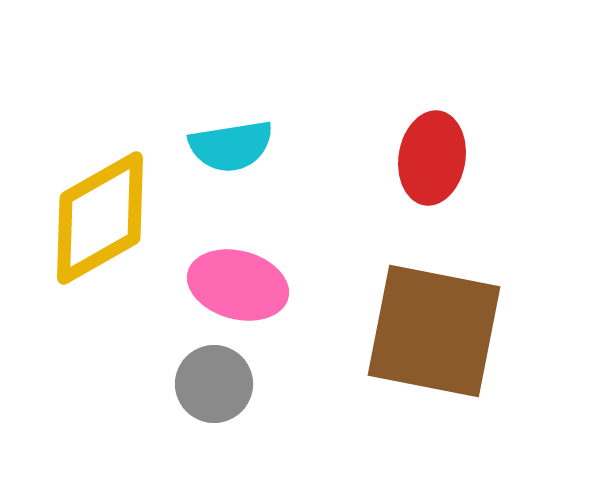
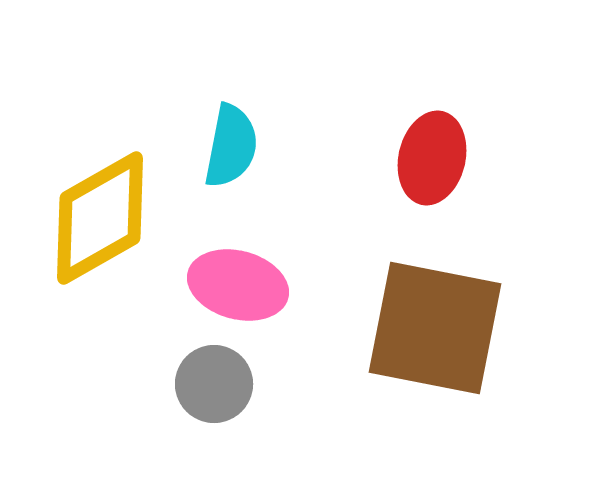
cyan semicircle: rotated 70 degrees counterclockwise
red ellipse: rotated 4 degrees clockwise
brown square: moved 1 px right, 3 px up
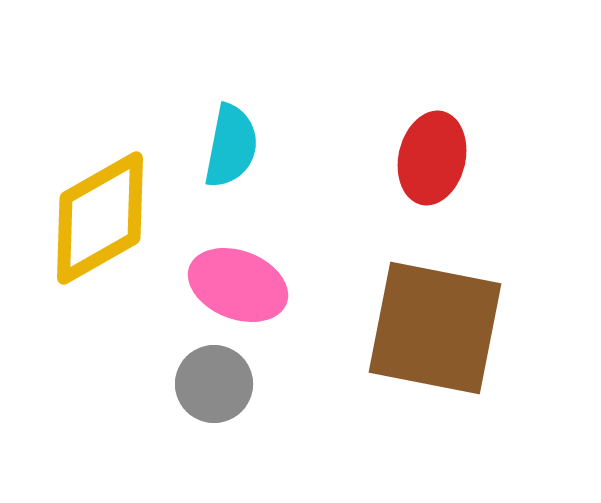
pink ellipse: rotated 6 degrees clockwise
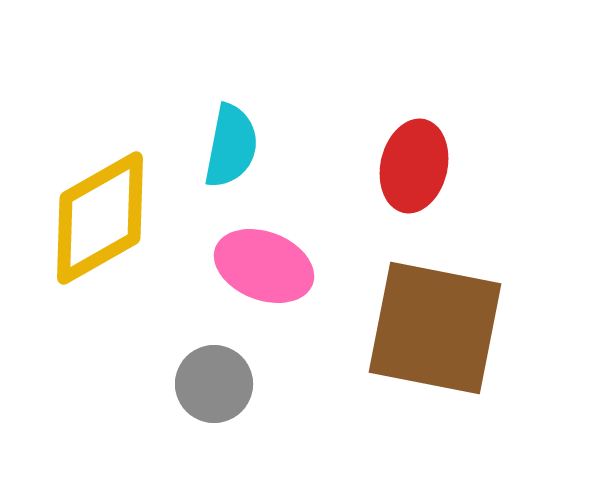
red ellipse: moved 18 px left, 8 px down
pink ellipse: moved 26 px right, 19 px up
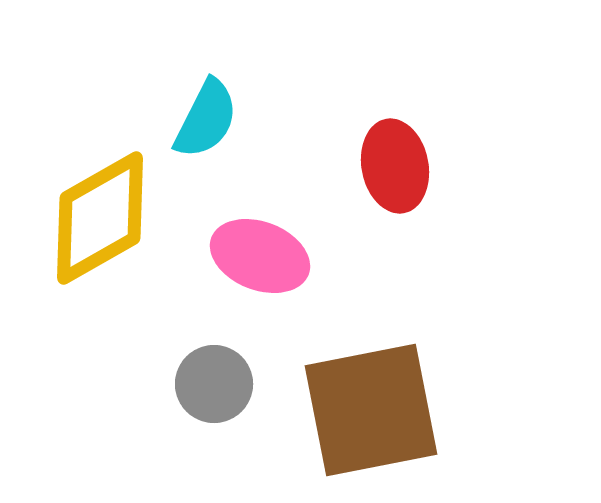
cyan semicircle: moved 25 px left, 27 px up; rotated 16 degrees clockwise
red ellipse: moved 19 px left; rotated 24 degrees counterclockwise
pink ellipse: moved 4 px left, 10 px up
brown square: moved 64 px left, 82 px down; rotated 22 degrees counterclockwise
